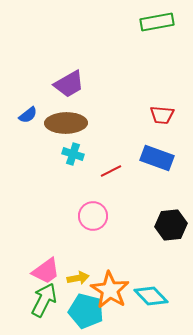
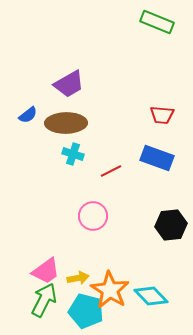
green rectangle: rotated 32 degrees clockwise
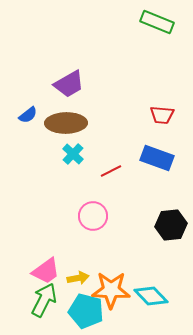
cyan cross: rotated 25 degrees clockwise
orange star: moved 1 px right; rotated 30 degrees counterclockwise
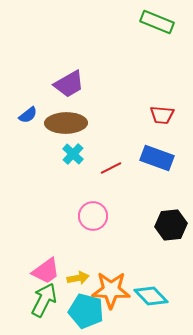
red line: moved 3 px up
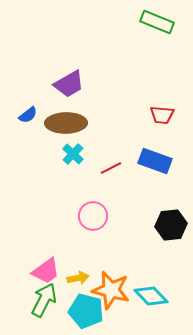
blue rectangle: moved 2 px left, 3 px down
orange star: rotated 12 degrees clockwise
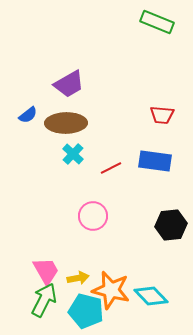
blue rectangle: rotated 12 degrees counterclockwise
pink trapezoid: rotated 84 degrees counterclockwise
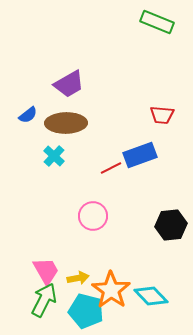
cyan cross: moved 19 px left, 2 px down
blue rectangle: moved 15 px left, 6 px up; rotated 28 degrees counterclockwise
orange star: rotated 21 degrees clockwise
